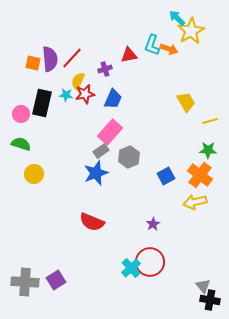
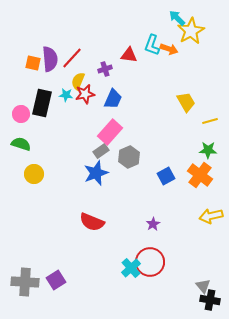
red triangle: rotated 18 degrees clockwise
yellow arrow: moved 16 px right, 14 px down
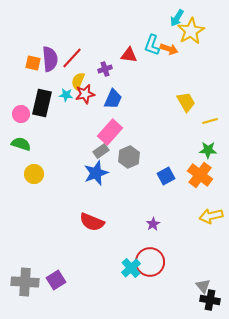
cyan arrow: rotated 102 degrees counterclockwise
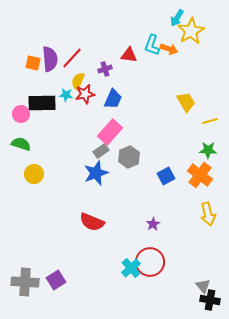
black rectangle: rotated 76 degrees clockwise
yellow arrow: moved 3 px left, 2 px up; rotated 90 degrees counterclockwise
